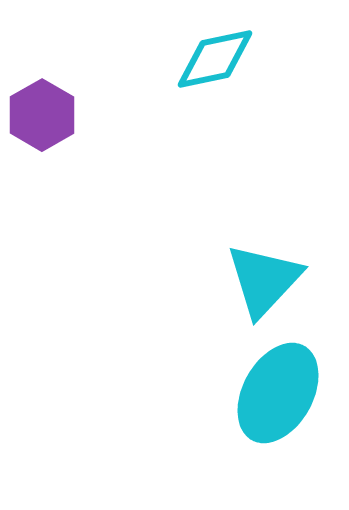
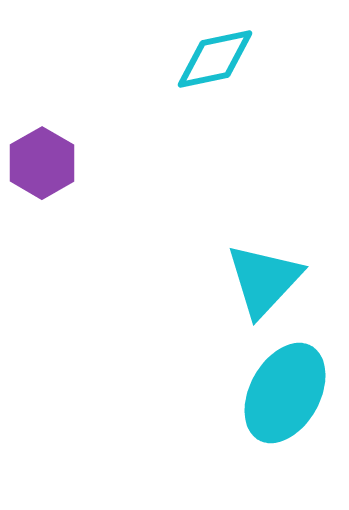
purple hexagon: moved 48 px down
cyan ellipse: moved 7 px right
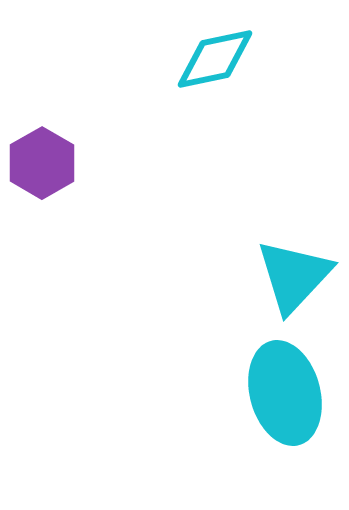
cyan triangle: moved 30 px right, 4 px up
cyan ellipse: rotated 44 degrees counterclockwise
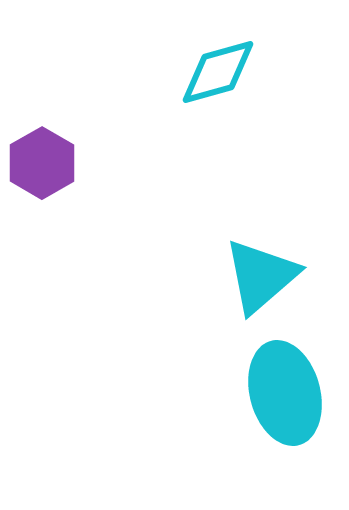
cyan diamond: moved 3 px right, 13 px down; rotated 4 degrees counterclockwise
cyan triangle: moved 33 px left; rotated 6 degrees clockwise
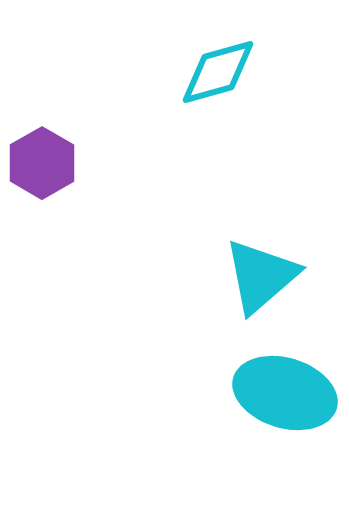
cyan ellipse: rotated 58 degrees counterclockwise
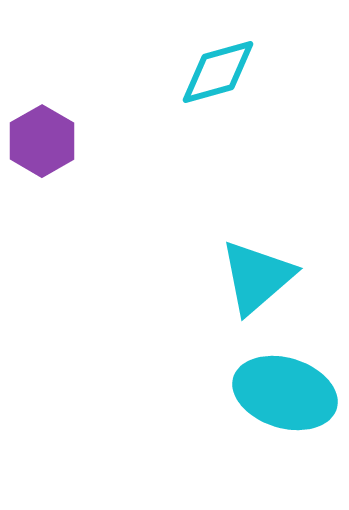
purple hexagon: moved 22 px up
cyan triangle: moved 4 px left, 1 px down
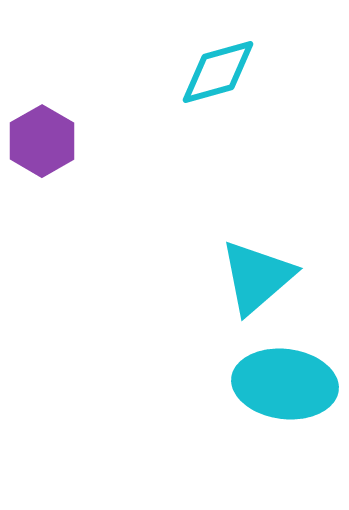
cyan ellipse: moved 9 px up; rotated 10 degrees counterclockwise
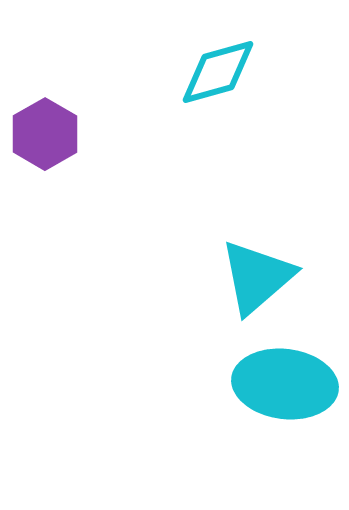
purple hexagon: moved 3 px right, 7 px up
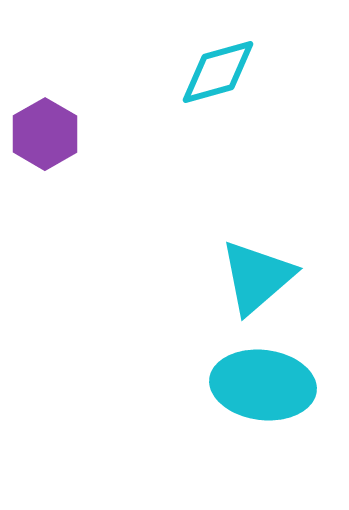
cyan ellipse: moved 22 px left, 1 px down
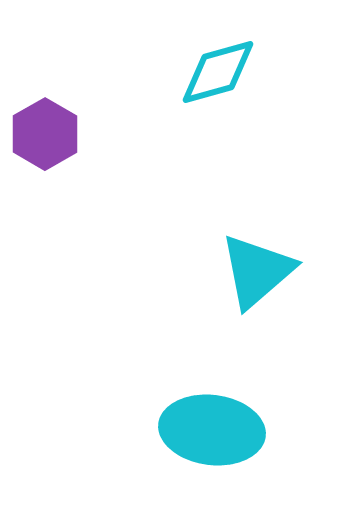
cyan triangle: moved 6 px up
cyan ellipse: moved 51 px left, 45 px down
